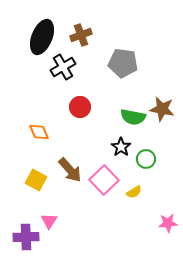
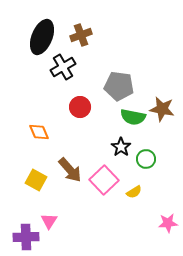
gray pentagon: moved 4 px left, 23 px down
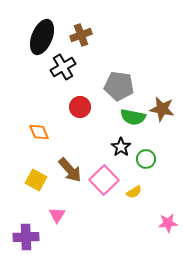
pink triangle: moved 8 px right, 6 px up
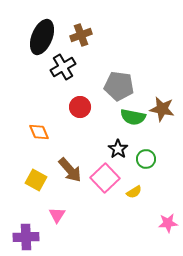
black star: moved 3 px left, 2 px down
pink square: moved 1 px right, 2 px up
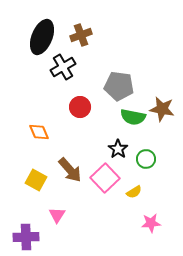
pink star: moved 17 px left
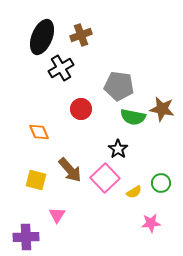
black cross: moved 2 px left, 1 px down
red circle: moved 1 px right, 2 px down
green circle: moved 15 px right, 24 px down
yellow square: rotated 15 degrees counterclockwise
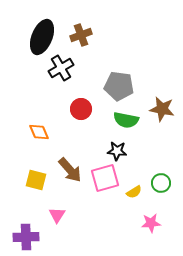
green semicircle: moved 7 px left, 3 px down
black star: moved 1 px left, 2 px down; rotated 30 degrees counterclockwise
pink square: rotated 28 degrees clockwise
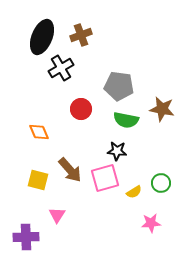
yellow square: moved 2 px right
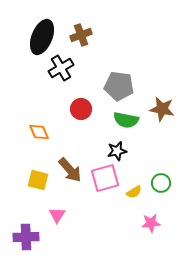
black star: rotated 18 degrees counterclockwise
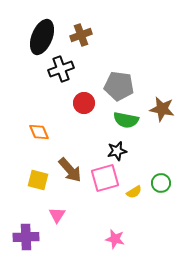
black cross: moved 1 px down; rotated 10 degrees clockwise
red circle: moved 3 px right, 6 px up
pink star: moved 36 px left, 16 px down; rotated 18 degrees clockwise
